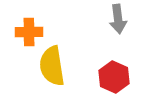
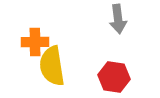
orange cross: moved 6 px right, 10 px down
red hexagon: rotated 16 degrees counterclockwise
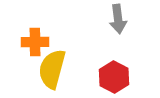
yellow semicircle: moved 3 px down; rotated 24 degrees clockwise
red hexagon: rotated 20 degrees clockwise
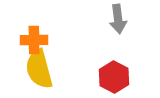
orange cross: moved 1 px left, 2 px up
yellow semicircle: moved 13 px left; rotated 30 degrees counterclockwise
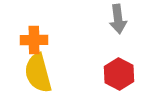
yellow semicircle: moved 1 px left, 4 px down
red hexagon: moved 5 px right, 3 px up
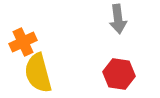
orange cross: moved 11 px left, 2 px down; rotated 24 degrees counterclockwise
red hexagon: rotated 20 degrees counterclockwise
